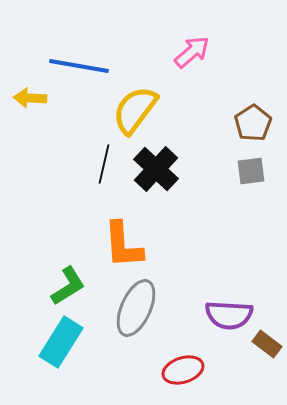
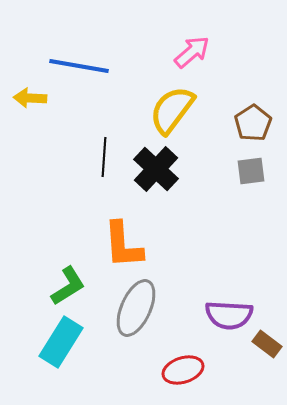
yellow semicircle: moved 37 px right
black line: moved 7 px up; rotated 9 degrees counterclockwise
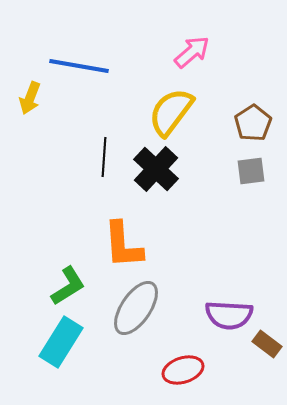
yellow arrow: rotated 72 degrees counterclockwise
yellow semicircle: moved 1 px left, 2 px down
gray ellipse: rotated 10 degrees clockwise
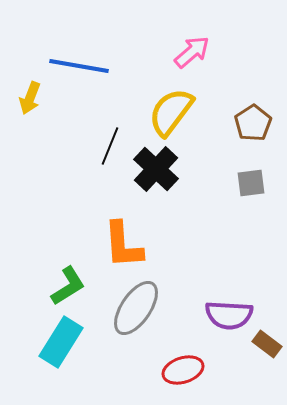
black line: moved 6 px right, 11 px up; rotated 18 degrees clockwise
gray square: moved 12 px down
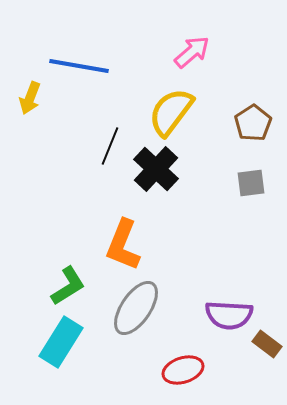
orange L-shape: rotated 26 degrees clockwise
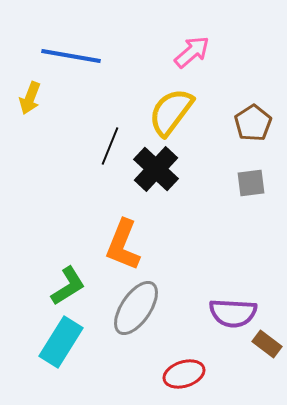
blue line: moved 8 px left, 10 px up
purple semicircle: moved 4 px right, 2 px up
red ellipse: moved 1 px right, 4 px down
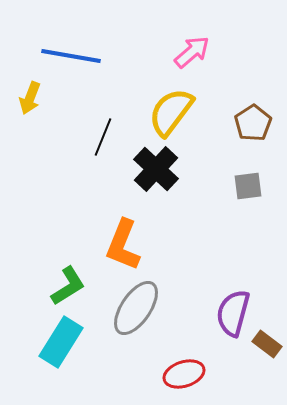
black line: moved 7 px left, 9 px up
gray square: moved 3 px left, 3 px down
purple semicircle: rotated 102 degrees clockwise
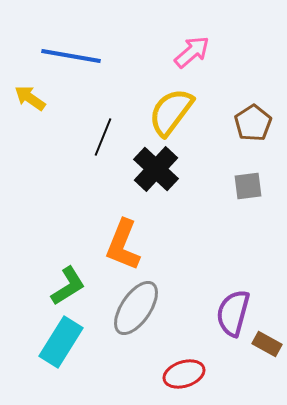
yellow arrow: rotated 104 degrees clockwise
brown rectangle: rotated 8 degrees counterclockwise
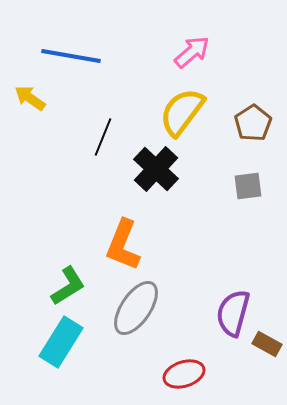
yellow semicircle: moved 11 px right
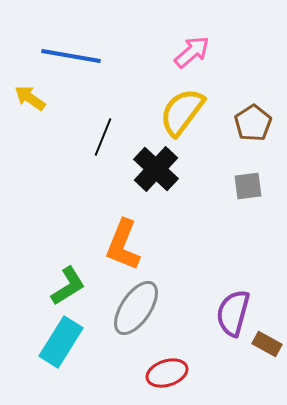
red ellipse: moved 17 px left, 1 px up
